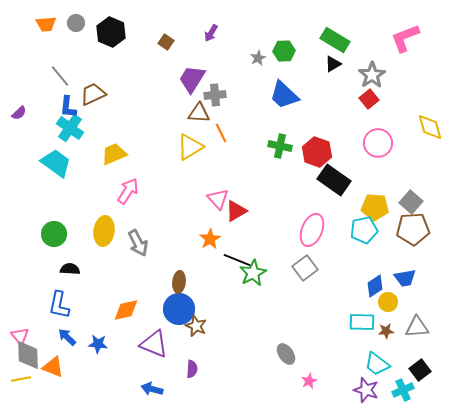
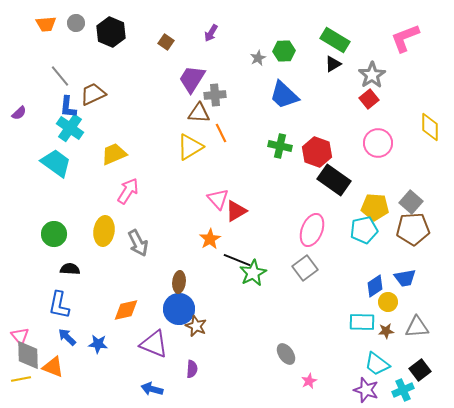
yellow diamond at (430, 127): rotated 16 degrees clockwise
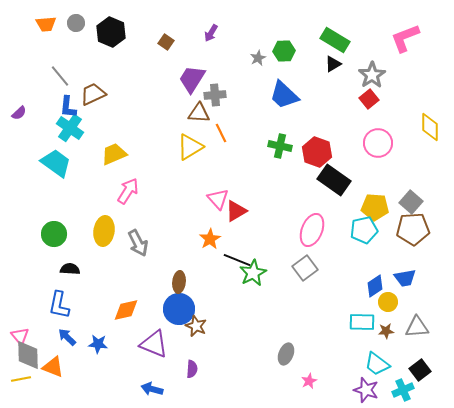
gray ellipse at (286, 354): rotated 55 degrees clockwise
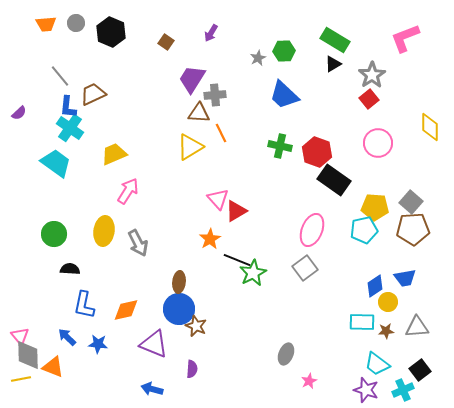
blue L-shape at (59, 305): moved 25 px right
